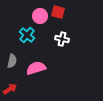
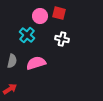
red square: moved 1 px right, 1 px down
pink semicircle: moved 5 px up
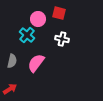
pink circle: moved 2 px left, 3 px down
pink semicircle: rotated 36 degrees counterclockwise
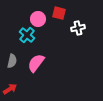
white cross: moved 16 px right, 11 px up; rotated 24 degrees counterclockwise
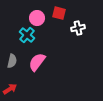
pink circle: moved 1 px left, 1 px up
pink semicircle: moved 1 px right, 1 px up
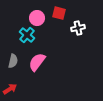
gray semicircle: moved 1 px right
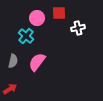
red square: rotated 16 degrees counterclockwise
cyan cross: moved 1 px left, 1 px down
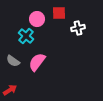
pink circle: moved 1 px down
gray semicircle: rotated 112 degrees clockwise
red arrow: moved 1 px down
